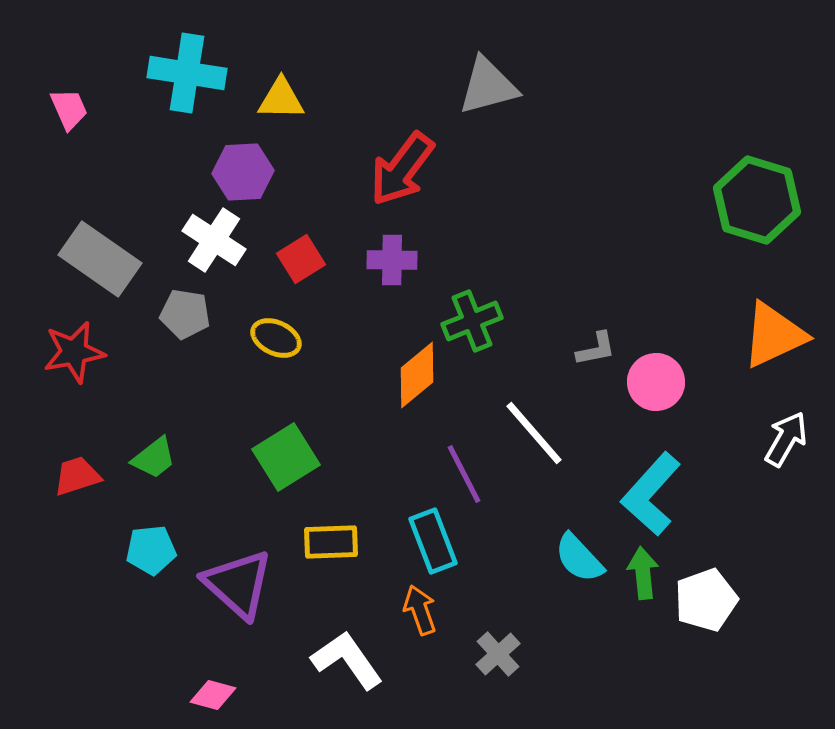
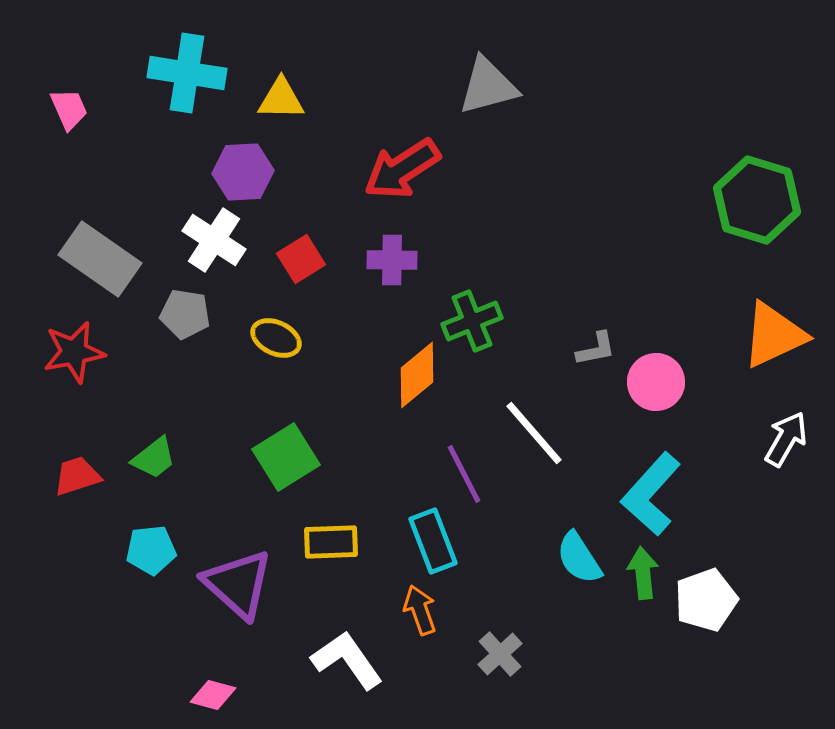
red arrow: rotated 20 degrees clockwise
cyan semicircle: rotated 10 degrees clockwise
gray cross: moved 2 px right
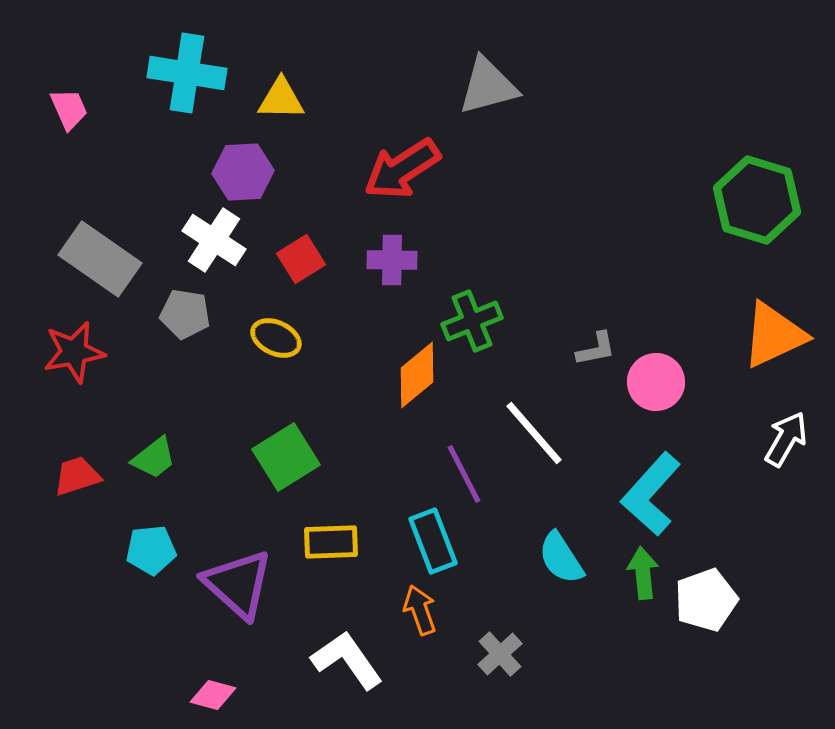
cyan semicircle: moved 18 px left
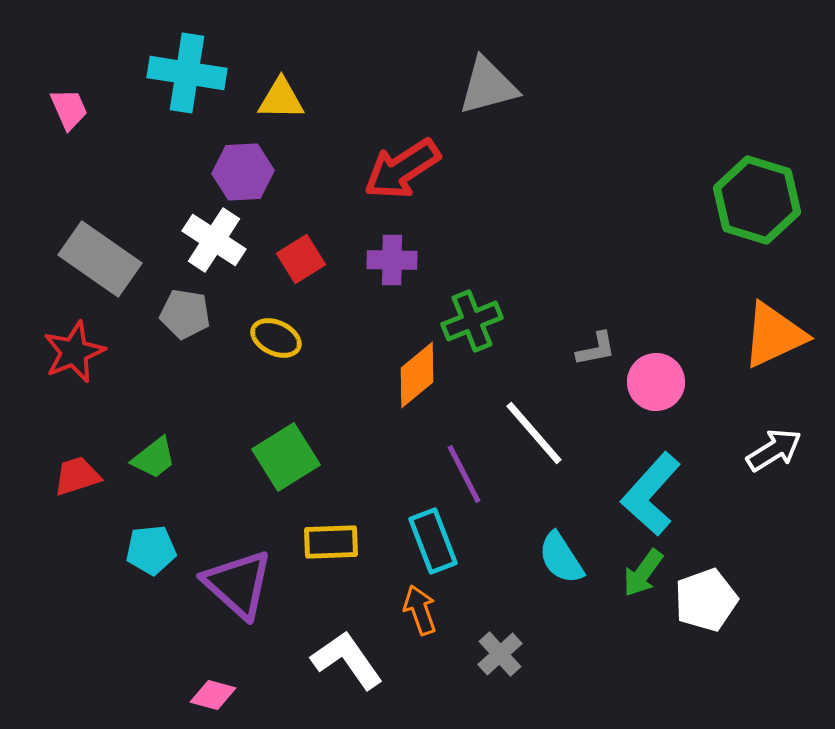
red star: rotated 12 degrees counterclockwise
white arrow: moved 12 px left, 11 px down; rotated 28 degrees clockwise
green arrow: rotated 138 degrees counterclockwise
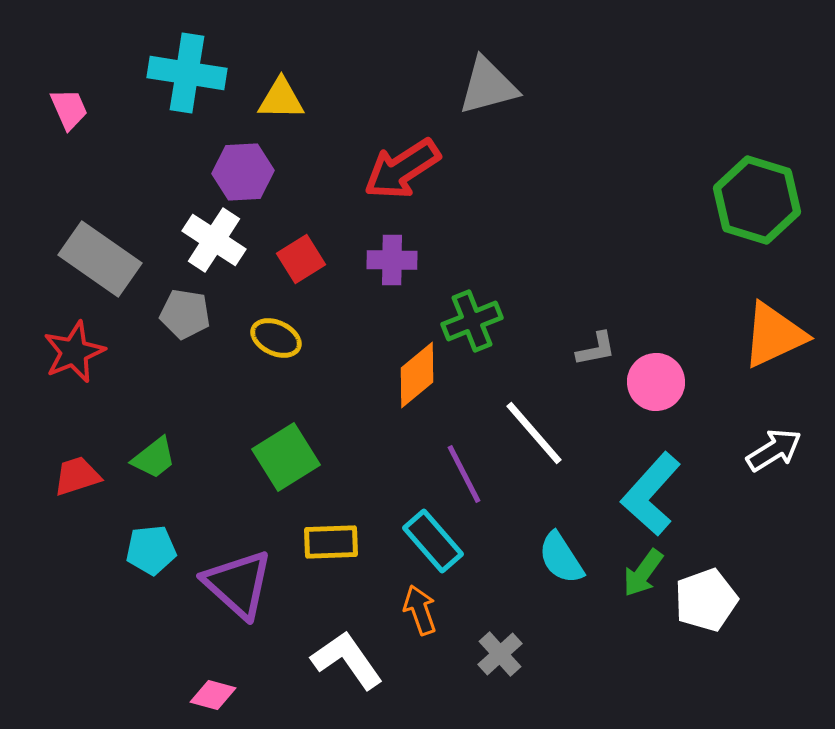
cyan rectangle: rotated 20 degrees counterclockwise
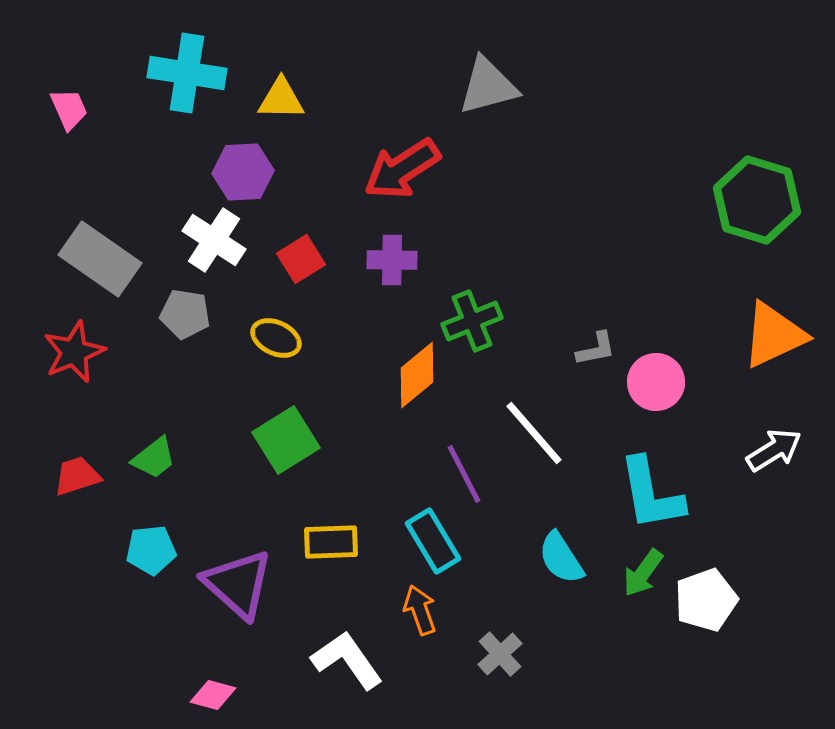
green square: moved 17 px up
cyan L-shape: rotated 52 degrees counterclockwise
cyan rectangle: rotated 10 degrees clockwise
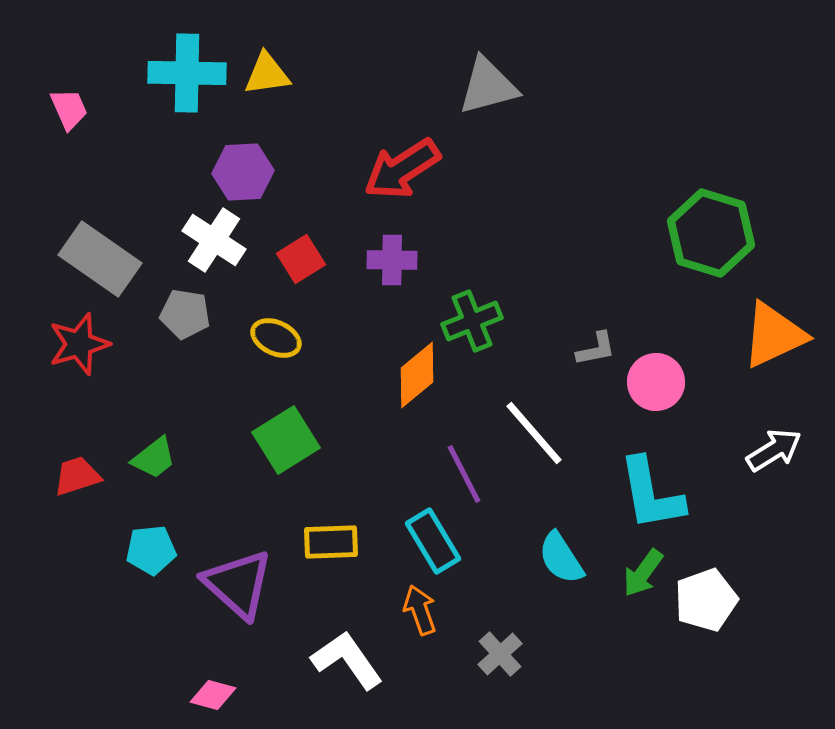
cyan cross: rotated 8 degrees counterclockwise
yellow triangle: moved 14 px left, 25 px up; rotated 9 degrees counterclockwise
green hexagon: moved 46 px left, 33 px down
red star: moved 5 px right, 8 px up; rotated 6 degrees clockwise
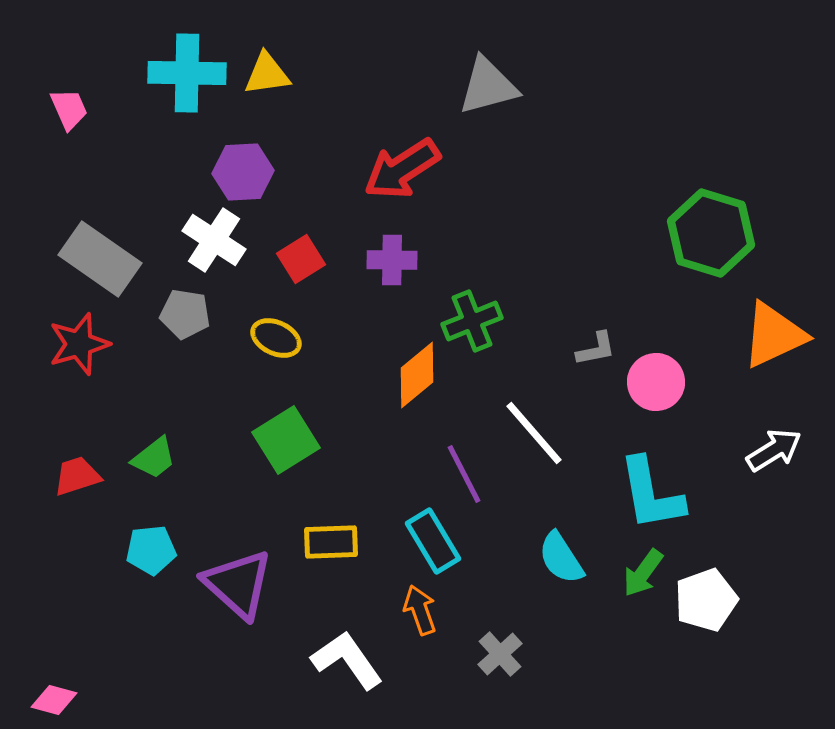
pink diamond: moved 159 px left, 5 px down
